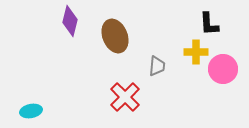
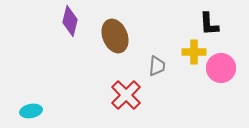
yellow cross: moved 2 px left
pink circle: moved 2 px left, 1 px up
red cross: moved 1 px right, 2 px up
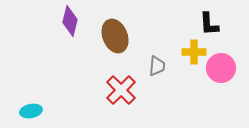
red cross: moved 5 px left, 5 px up
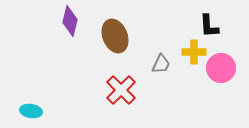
black L-shape: moved 2 px down
gray trapezoid: moved 4 px right, 2 px up; rotated 20 degrees clockwise
cyan ellipse: rotated 20 degrees clockwise
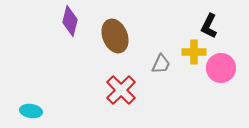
black L-shape: rotated 30 degrees clockwise
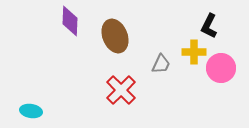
purple diamond: rotated 12 degrees counterclockwise
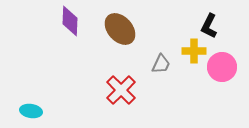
brown ellipse: moved 5 px right, 7 px up; rotated 20 degrees counterclockwise
yellow cross: moved 1 px up
pink circle: moved 1 px right, 1 px up
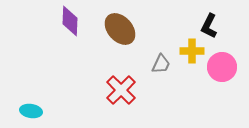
yellow cross: moved 2 px left
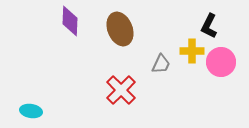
brown ellipse: rotated 20 degrees clockwise
pink circle: moved 1 px left, 5 px up
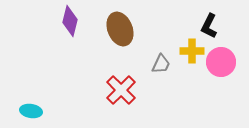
purple diamond: rotated 12 degrees clockwise
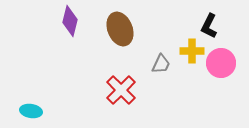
pink circle: moved 1 px down
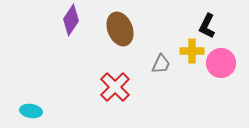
purple diamond: moved 1 px right, 1 px up; rotated 20 degrees clockwise
black L-shape: moved 2 px left
red cross: moved 6 px left, 3 px up
